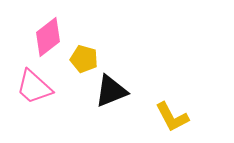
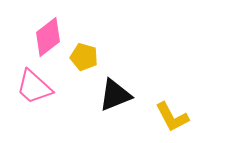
yellow pentagon: moved 2 px up
black triangle: moved 4 px right, 4 px down
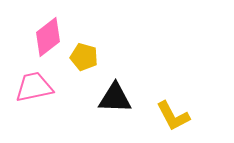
pink trapezoid: rotated 126 degrees clockwise
black triangle: moved 3 px down; rotated 24 degrees clockwise
yellow L-shape: moved 1 px right, 1 px up
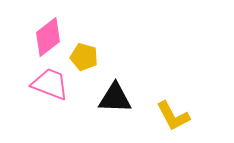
pink trapezoid: moved 16 px right, 3 px up; rotated 33 degrees clockwise
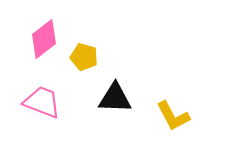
pink diamond: moved 4 px left, 2 px down
pink trapezoid: moved 8 px left, 18 px down
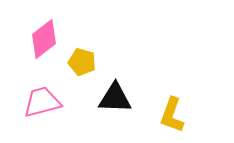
yellow pentagon: moved 2 px left, 5 px down
pink trapezoid: rotated 36 degrees counterclockwise
yellow L-shape: moved 1 px left, 1 px up; rotated 48 degrees clockwise
